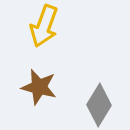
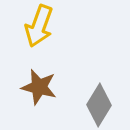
yellow arrow: moved 5 px left
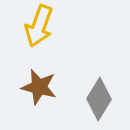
gray diamond: moved 6 px up
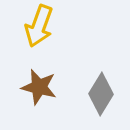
gray diamond: moved 2 px right, 5 px up
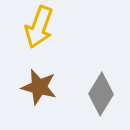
yellow arrow: moved 1 px down
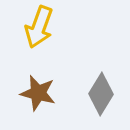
brown star: moved 1 px left, 6 px down
